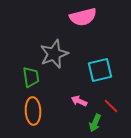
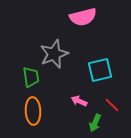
red line: moved 1 px right, 1 px up
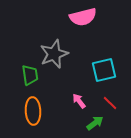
cyan square: moved 4 px right
green trapezoid: moved 1 px left, 2 px up
pink arrow: rotated 28 degrees clockwise
red line: moved 2 px left, 2 px up
green arrow: rotated 150 degrees counterclockwise
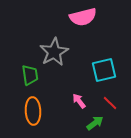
gray star: moved 2 px up; rotated 8 degrees counterclockwise
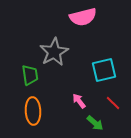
red line: moved 3 px right
green arrow: rotated 78 degrees clockwise
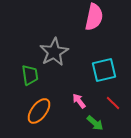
pink semicircle: moved 11 px right; rotated 64 degrees counterclockwise
orange ellipse: moved 6 px right; rotated 40 degrees clockwise
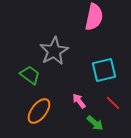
gray star: moved 1 px up
green trapezoid: rotated 45 degrees counterclockwise
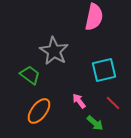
gray star: rotated 12 degrees counterclockwise
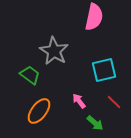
red line: moved 1 px right, 1 px up
